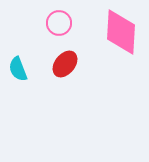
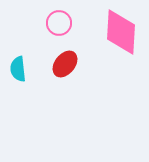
cyan semicircle: rotated 15 degrees clockwise
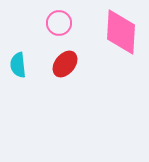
cyan semicircle: moved 4 px up
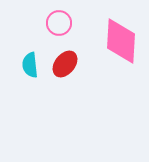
pink diamond: moved 9 px down
cyan semicircle: moved 12 px right
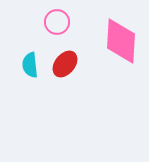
pink circle: moved 2 px left, 1 px up
